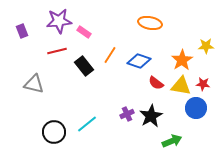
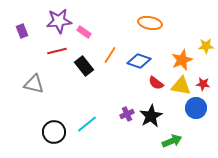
orange star: rotated 10 degrees clockwise
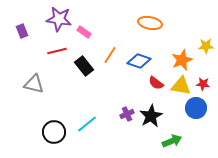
purple star: moved 2 px up; rotated 15 degrees clockwise
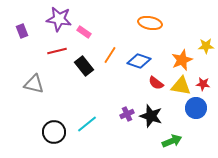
black star: rotated 25 degrees counterclockwise
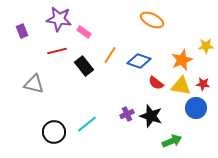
orange ellipse: moved 2 px right, 3 px up; rotated 15 degrees clockwise
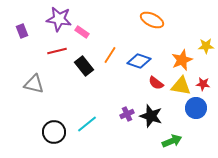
pink rectangle: moved 2 px left
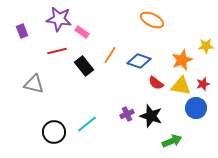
red star: rotated 24 degrees counterclockwise
